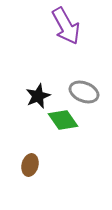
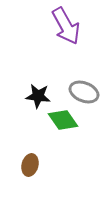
black star: rotated 30 degrees clockwise
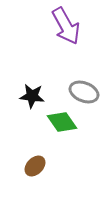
black star: moved 6 px left
green diamond: moved 1 px left, 2 px down
brown ellipse: moved 5 px right, 1 px down; rotated 30 degrees clockwise
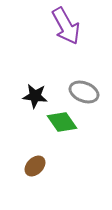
black star: moved 3 px right
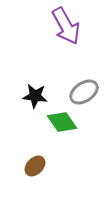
gray ellipse: rotated 56 degrees counterclockwise
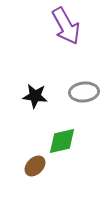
gray ellipse: rotated 28 degrees clockwise
green diamond: moved 19 px down; rotated 68 degrees counterclockwise
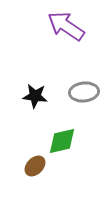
purple arrow: rotated 153 degrees clockwise
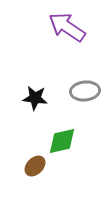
purple arrow: moved 1 px right, 1 px down
gray ellipse: moved 1 px right, 1 px up
black star: moved 2 px down
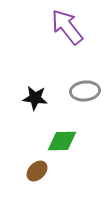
purple arrow: rotated 18 degrees clockwise
green diamond: rotated 12 degrees clockwise
brown ellipse: moved 2 px right, 5 px down
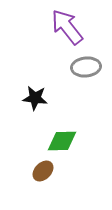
gray ellipse: moved 1 px right, 24 px up
brown ellipse: moved 6 px right
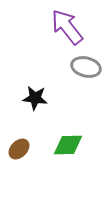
gray ellipse: rotated 20 degrees clockwise
green diamond: moved 6 px right, 4 px down
brown ellipse: moved 24 px left, 22 px up
